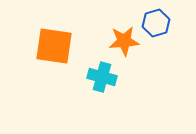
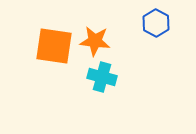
blue hexagon: rotated 16 degrees counterclockwise
orange star: moved 29 px left; rotated 12 degrees clockwise
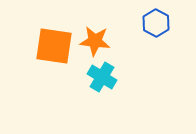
cyan cross: rotated 16 degrees clockwise
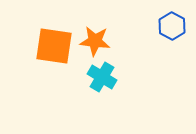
blue hexagon: moved 16 px right, 3 px down
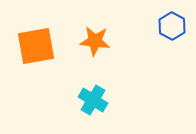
orange square: moved 18 px left; rotated 18 degrees counterclockwise
cyan cross: moved 9 px left, 23 px down
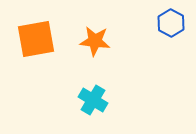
blue hexagon: moved 1 px left, 3 px up
orange square: moved 7 px up
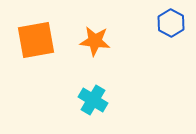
orange square: moved 1 px down
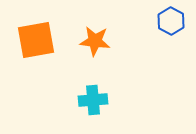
blue hexagon: moved 2 px up
cyan cross: rotated 36 degrees counterclockwise
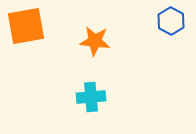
orange square: moved 10 px left, 14 px up
cyan cross: moved 2 px left, 3 px up
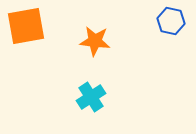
blue hexagon: rotated 16 degrees counterclockwise
cyan cross: rotated 28 degrees counterclockwise
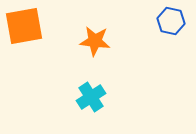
orange square: moved 2 px left
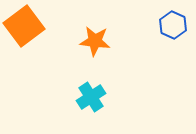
blue hexagon: moved 2 px right, 4 px down; rotated 12 degrees clockwise
orange square: rotated 27 degrees counterclockwise
